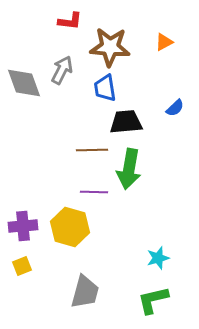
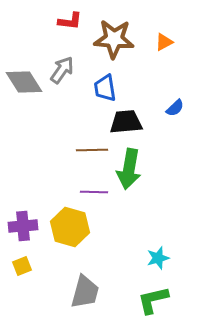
brown star: moved 4 px right, 8 px up
gray arrow: rotated 8 degrees clockwise
gray diamond: moved 1 px up; rotated 12 degrees counterclockwise
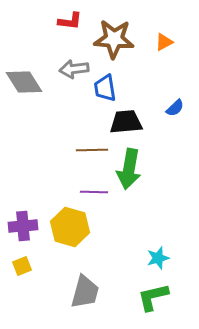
gray arrow: moved 12 px right, 1 px up; rotated 132 degrees counterclockwise
green L-shape: moved 3 px up
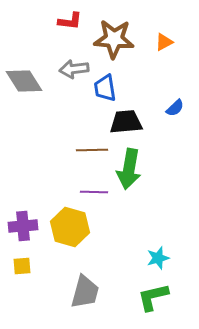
gray diamond: moved 1 px up
yellow square: rotated 18 degrees clockwise
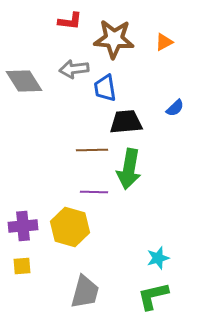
green L-shape: moved 1 px up
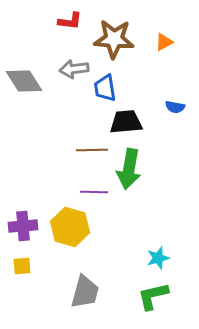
blue semicircle: moved 1 px up; rotated 54 degrees clockwise
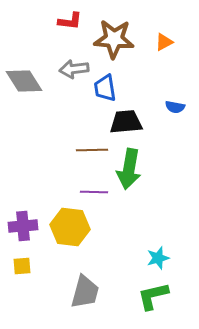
yellow hexagon: rotated 9 degrees counterclockwise
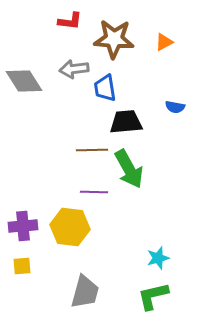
green arrow: rotated 39 degrees counterclockwise
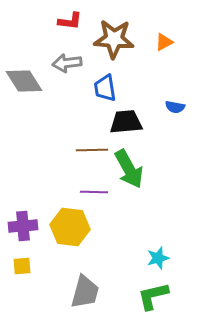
gray arrow: moved 7 px left, 6 px up
